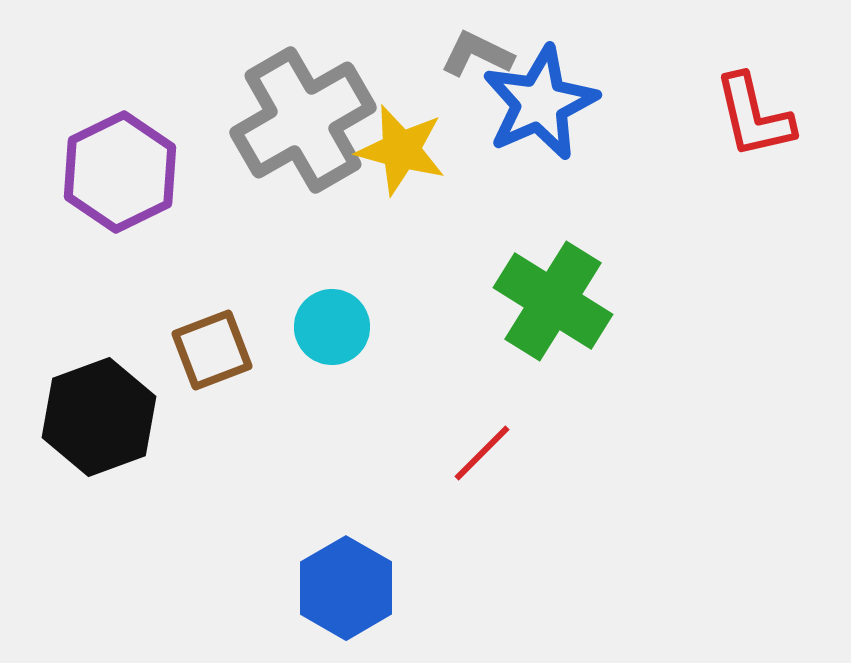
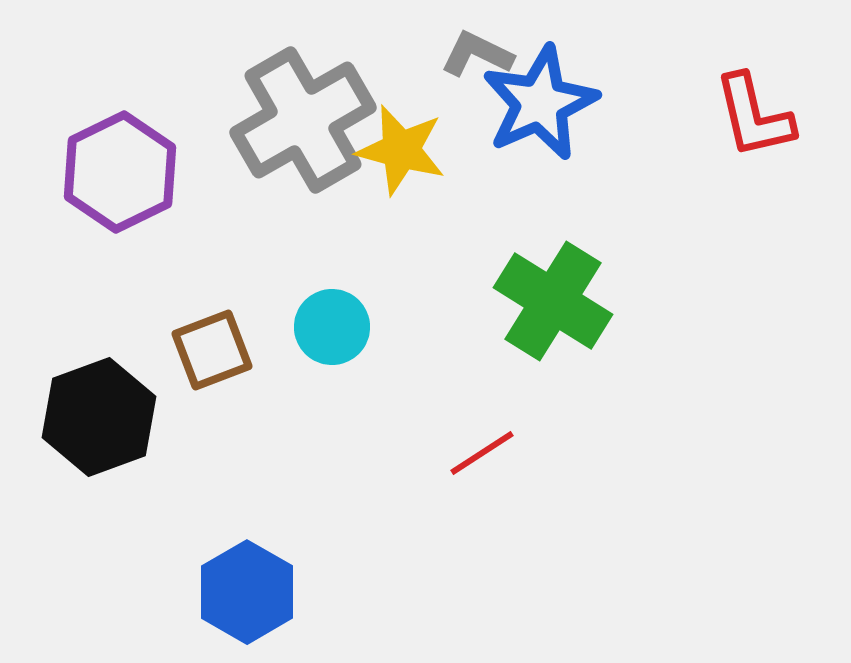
red line: rotated 12 degrees clockwise
blue hexagon: moved 99 px left, 4 px down
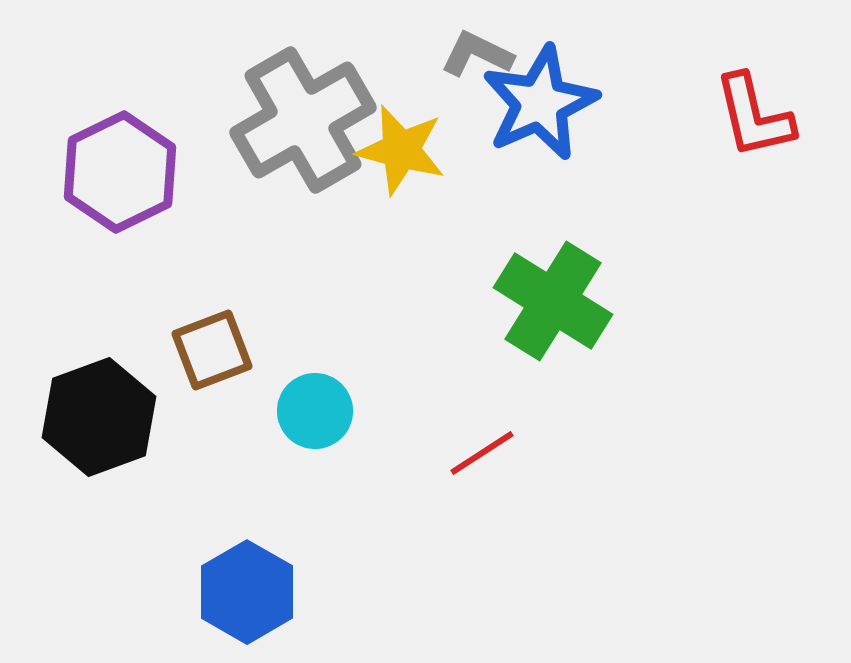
cyan circle: moved 17 px left, 84 px down
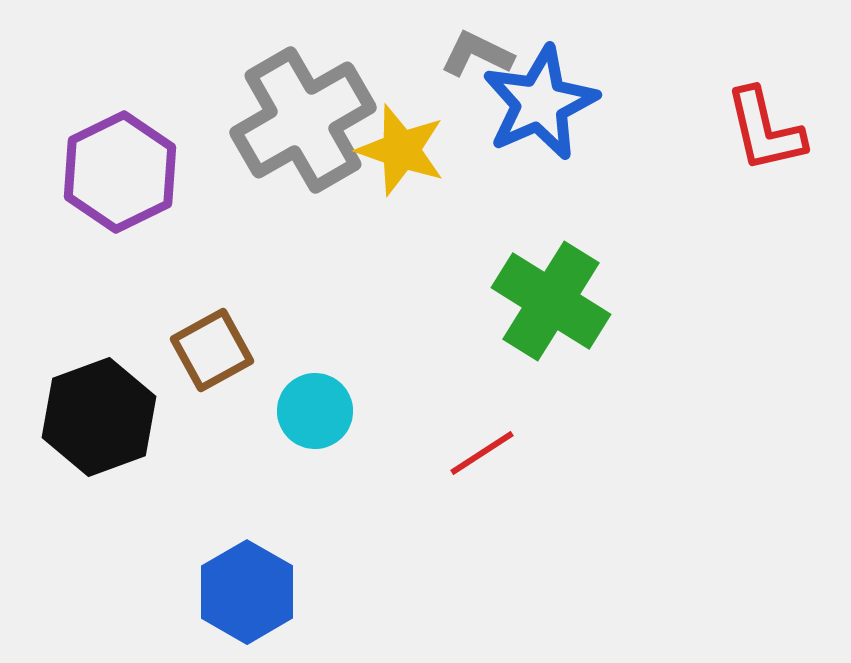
red L-shape: moved 11 px right, 14 px down
yellow star: rotated 4 degrees clockwise
green cross: moved 2 px left
brown square: rotated 8 degrees counterclockwise
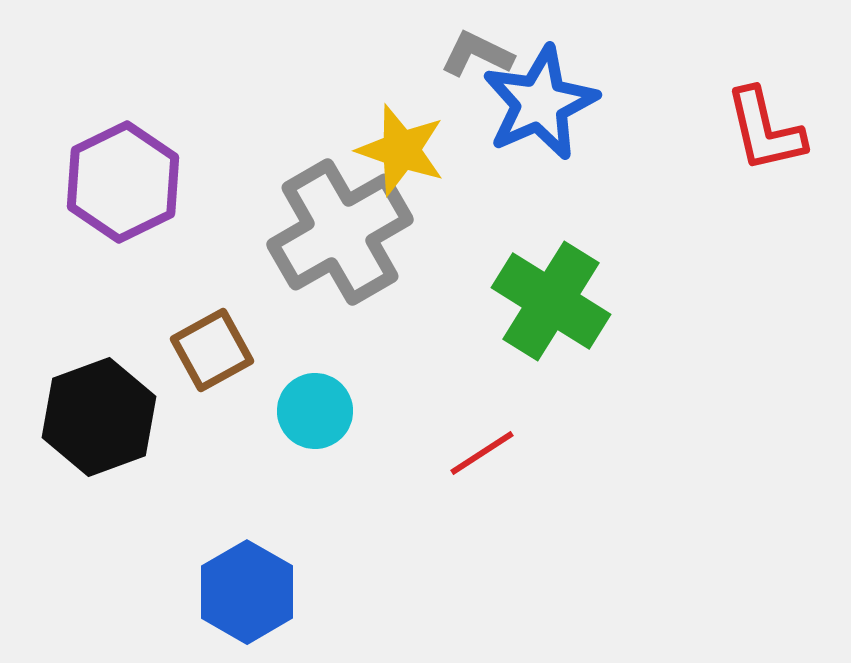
gray cross: moved 37 px right, 112 px down
purple hexagon: moved 3 px right, 10 px down
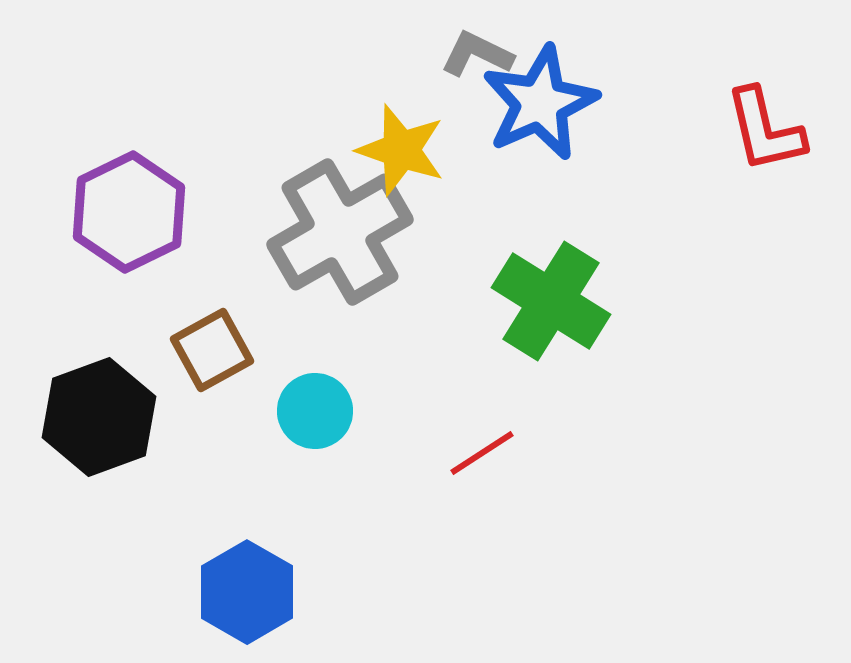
purple hexagon: moved 6 px right, 30 px down
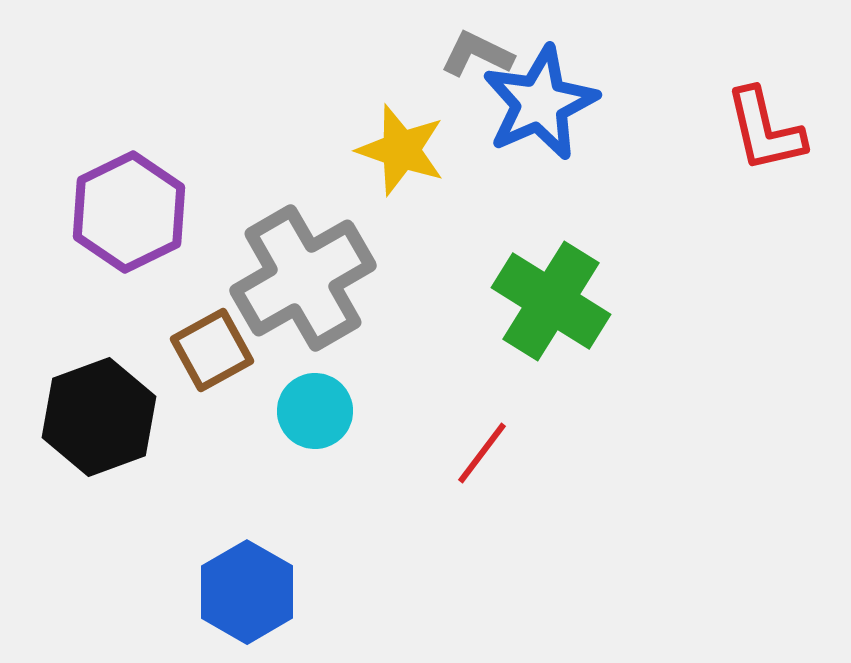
gray cross: moved 37 px left, 46 px down
red line: rotated 20 degrees counterclockwise
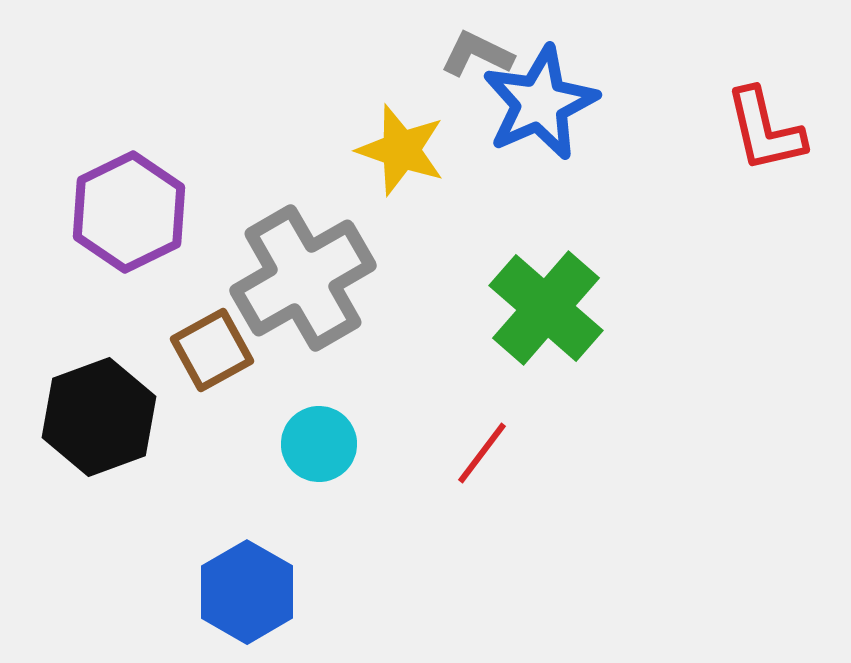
green cross: moved 5 px left, 7 px down; rotated 9 degrees clockwise
cyan circle: moved 4 px right, 33 px down
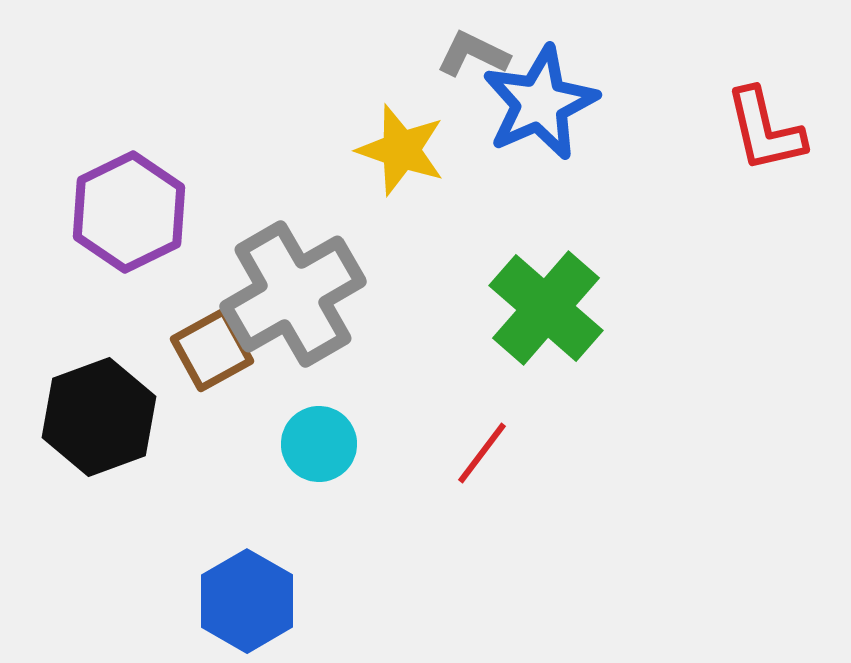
gray L-shape: moved 4 px left
gray cross: moved 10 px left, 16 px down
blue hexagon: moved 9 px down
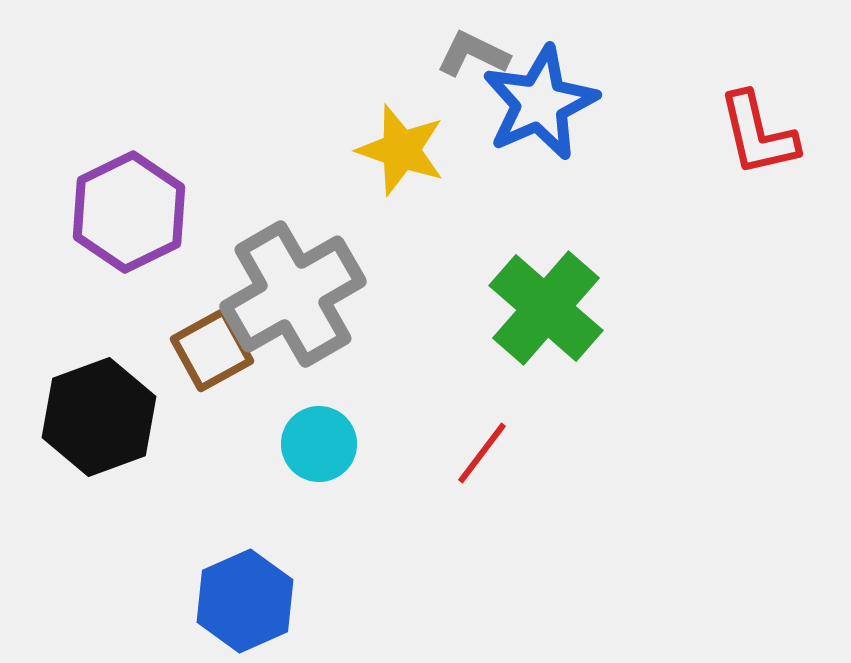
red L-shape: moved 7 px left, 4 px down
blue hexagon: moved 2 px left; rotated 6 degrees clockwise
